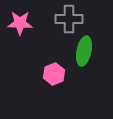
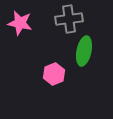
gray cross: rotated 8 degrees counterclockwise
pink star: rotated 10 degrees clockwise
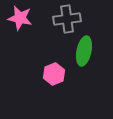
gray cross: moved 2 px left
pink star: moved 5 px up
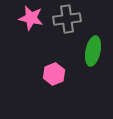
pink star: moved 11 px right
green ellipse: moved 9 px right
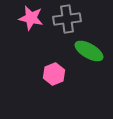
green ellipse: moved 4 px left; rotated 72 degrees counterclockwise
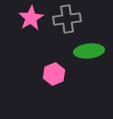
pink star: rotated 30 degrees clockwise
green ellipse: rotated 36 degrees counterclockwise
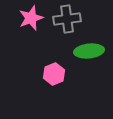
pink star: rotated 10 degrees clockwise
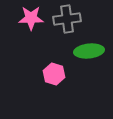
pink star: rotated 20 degrees clockwise
pink hexagon: rotated 20 degrees counterclockwise
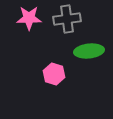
pink star: moved 2 px left
